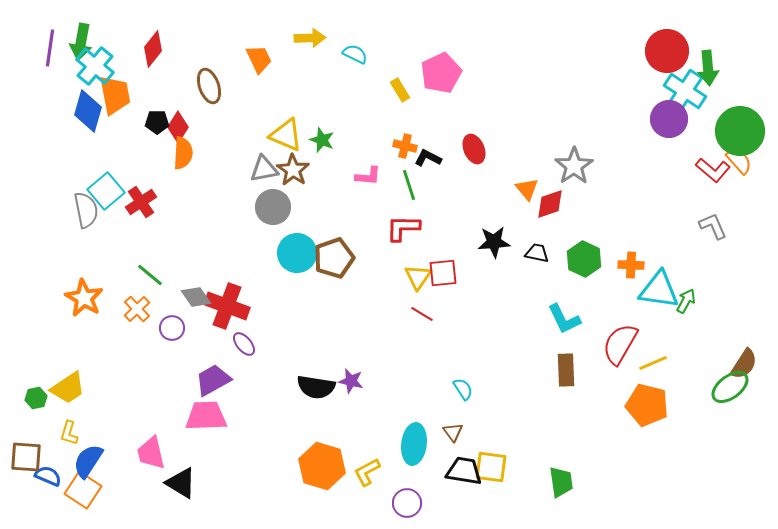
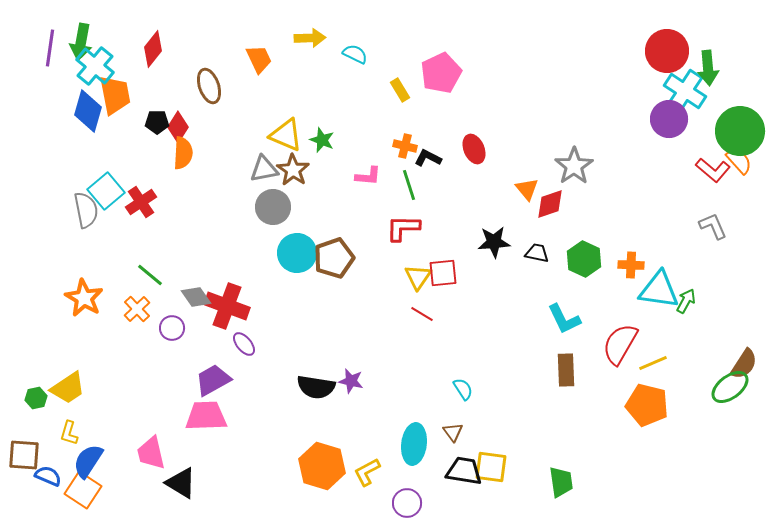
brown square at (26, 457): moved 2 px left, 2 px up
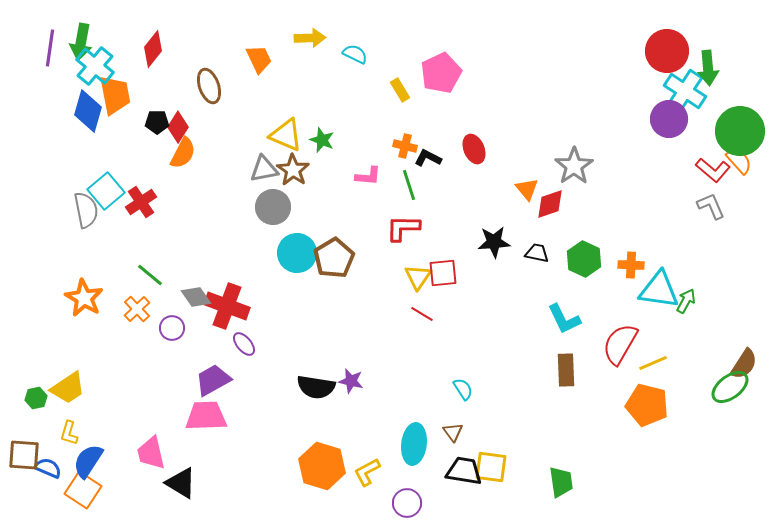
orange semicircle at (183, 153): rotated 24 degrees clockwise
gray L-shape at (713, 226): moved 2 px left, 20 px up
brown pentagon at (334, 258): rotated 12 degrees counterclockwise
blue semicircle at (48, 476): moved 8 px up
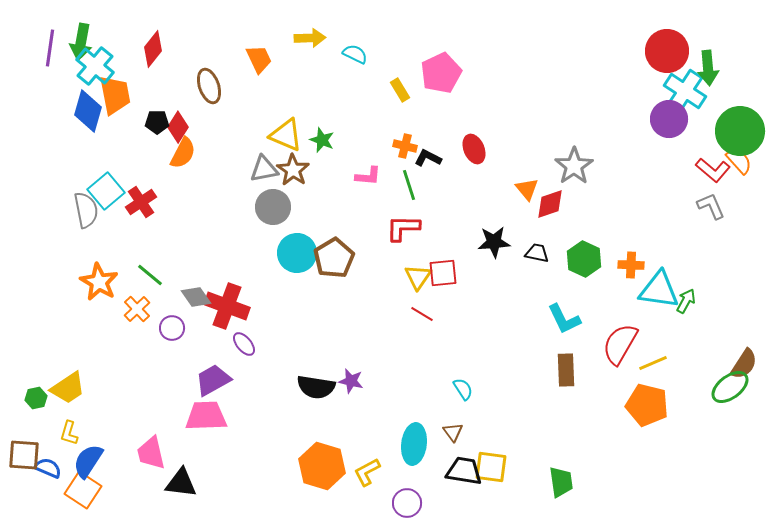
orange star at (84, 298): moved 15 px right, 16 px up
black triangle at (181, 483): rotated 24 degrees counterclockwise
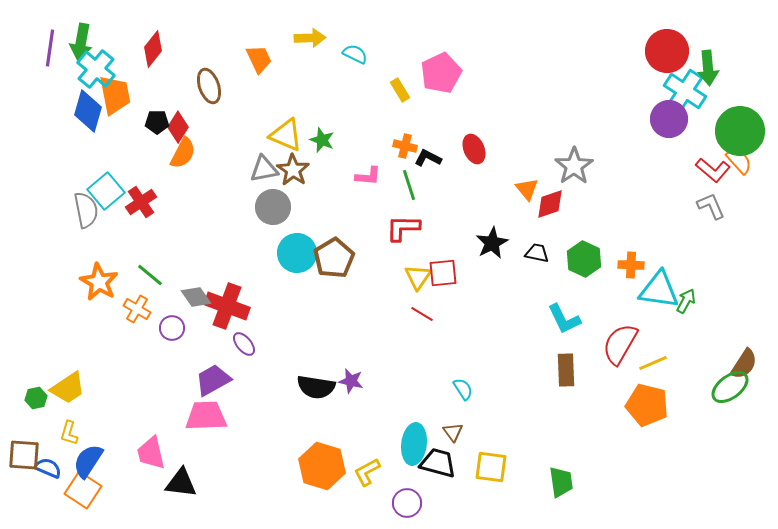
cyan cross at (95, 66): moved 1 px right, 3 px down
black star at (494, 242): moved 2 px left, 1 px down; rotated 24 degrees counterclockwise
orange cross at (137, 309): rotated 16 degrees counterclockwise
black trapezoid at (464, 471): moved 26 px left, 8 px up; rotated 6 degrees clockwise
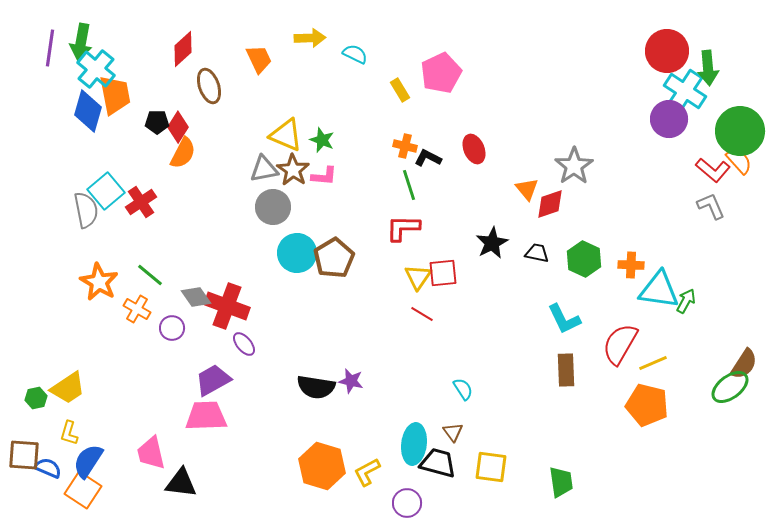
red diamond at (153, 49): moved 30 px right; rotated 9 degrees clockwise
pink L-shape at (368, 176): moved 44 px left
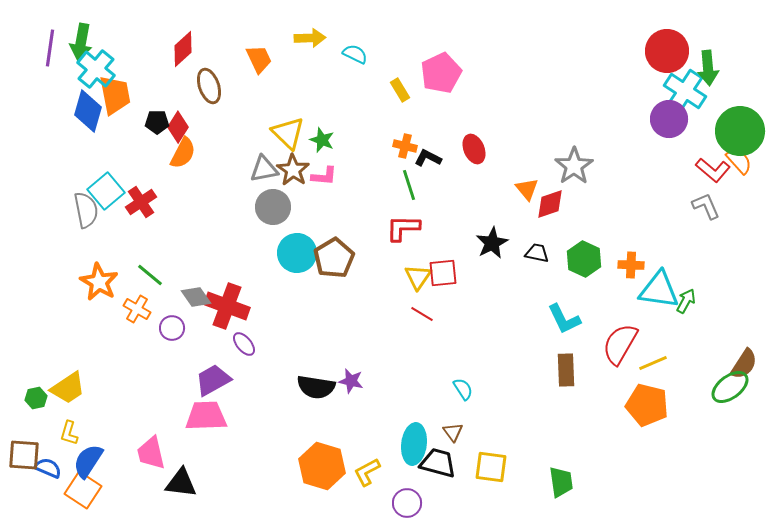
yellow triangle at (286, 135): moved 2 px right, 2 px up; rotated 21 degrees clockwise
gray L-shape at (711, 206): moved 5 px left
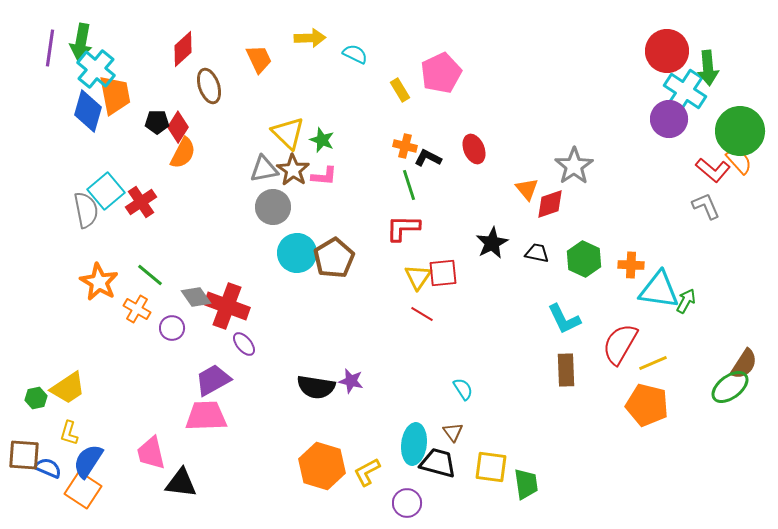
green trapezoid at (561, 482): moved 35 px left, 2 px down
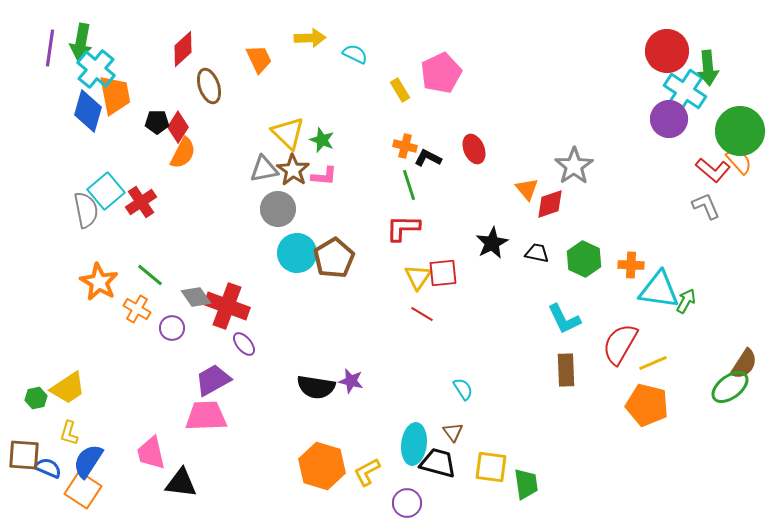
gray circle at (273, 207): moved 5 px right, 2 px down
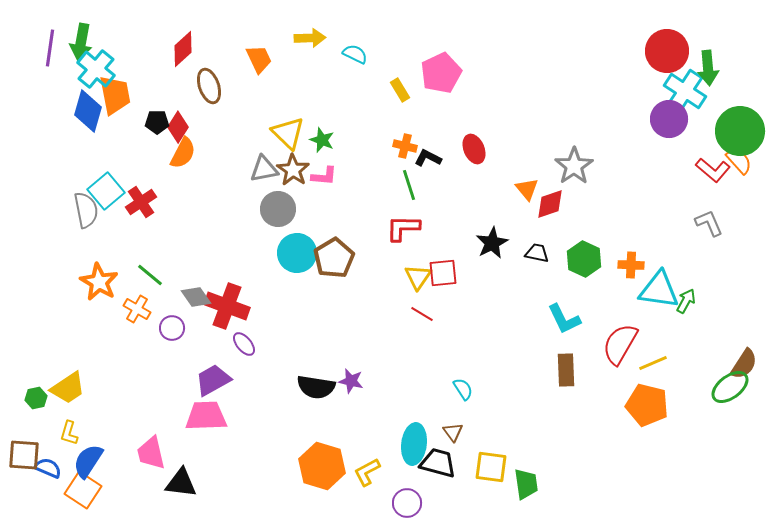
gray L-shape at (706, 206): moved 3 px right, 17 px down
